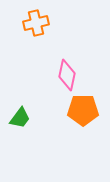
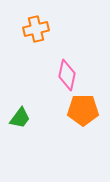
orange cross: moved 6 px down
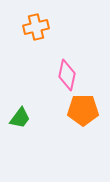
orange cross: moved 2 px up
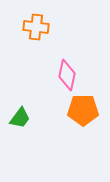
orange cross: rotated 20 degrees clockwise
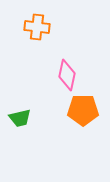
orange cross: moved 1 px right
green trapezoid: rotated 40 degrees clockwise
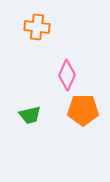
pink diamond: rotated 12 degrees clockwise
green trapezoid: moved 10 px right, 3 px up
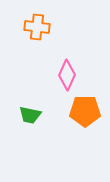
orange pentagon: moved 2 px right, 1 px down
green trapezoid: rotated 25 degrees clockwise
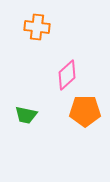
pink diamond: rotated 24 degrees clockwise
green trapezoid: moved 4 px left
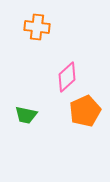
pink diamond: moved 2 px down
orange pentagon: rotated 24 degrees counterclockwise
